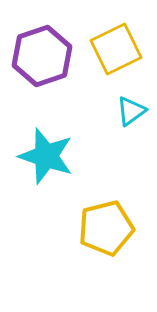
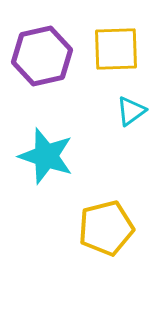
yellow square: rotated 24 degrees clockwise
purple hexagon: rotated 6 degrees clockwise
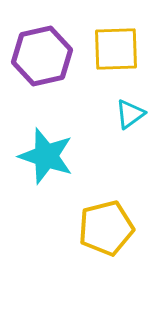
cyan triangle: moved 1 px left, 3 px down
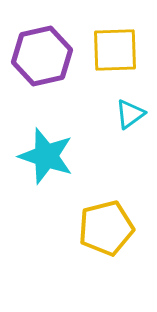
yellow square: moved 1 px left, 1 px down
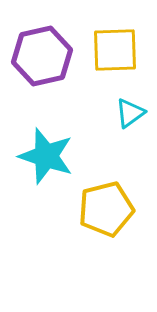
cyan triangle: moved 1 px up
yellow pentagon: moved 19 px up
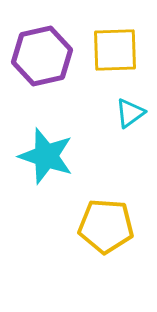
yellow pentagon: moved 17 px down; rotated 18 degrees clockwise
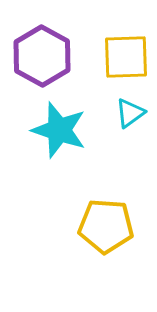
yellow square: moved 11 px right, 7 px down
purple hexagon: rotated 18 degrees counterclockwise
cyan star: moved 13 px right, 26 px up
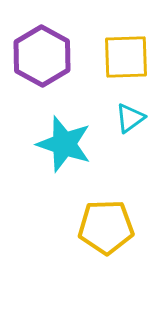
cyan triangle: moved 5 px down
cyan star: moved 5 px right, 14 px down
yellow pentagon: moved 1 px down; rotated 6 degrees counterclockwise
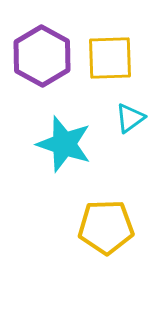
yellow square: moved 16 px left, 1 px down
